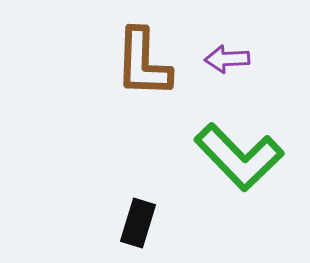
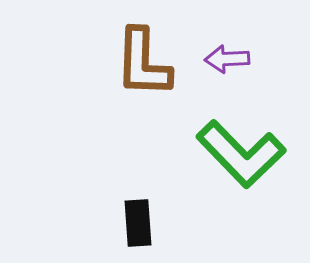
green L-shape: moved 2 px right, 3 px up
black rectangle: rotated 21 degrees counterclockwise
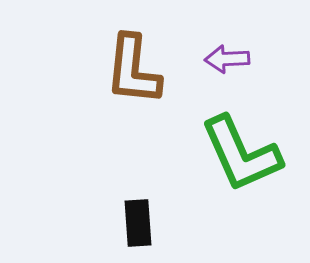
brown L-shape: moved 10 px left, 7 px down; rotated 4 degrees clockwise
green L-shape: rotated 20 degrees clockwise
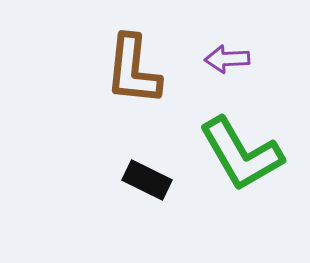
green L-shape: rotated 6 degrees counterclockwise
black rectangle: moved 9 px right, 43 px up; rotated 60 degrees counterclockwise
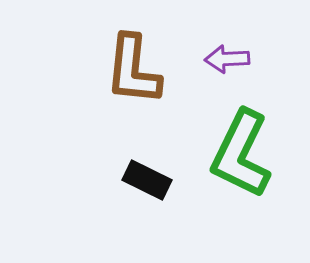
green L-shape: rotated 56 degrees clockwise
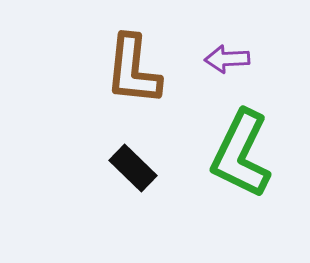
black rectangle: moved 14 px left, 12 px up; rotated 18 degrees clockwise
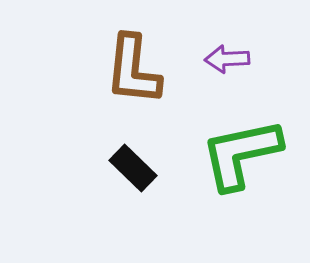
green L-shape: rotated 52 degrees clockwise
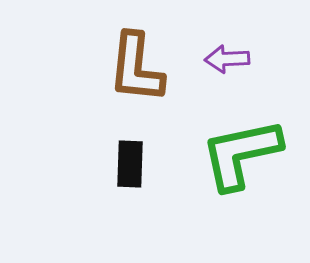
brown L-shape: moved 3 px right, 2 px up
black rectangle: moved 3 px left, 4 px up; rotated 48 degrees clockwise
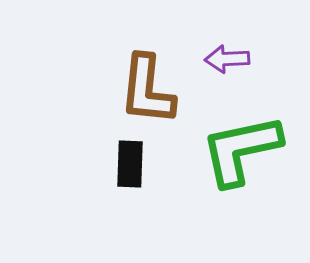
brown L-shape: moved 11 px right, 22 px down
green L-shape: moved 4 px up
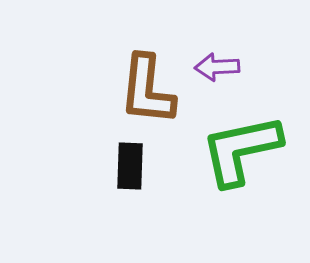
purple arrow: moved 10 px left, 8 px down
black rectangle: moved 2 px down
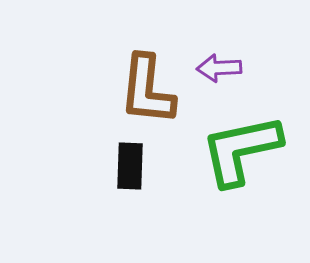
purple arrow: moved 2 px right, 1 px down
